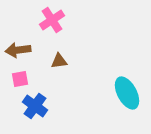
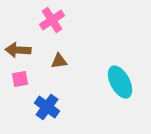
brown arrow: rotated 10 degrees clockwise
cyan ellipse: moved 7 px left, 11 px up
blue cross: moved 12 px right, 1 px down
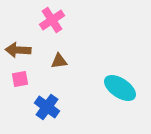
cyan ellipse: moved 6 px down; rotated 28 degrees counterclockwise
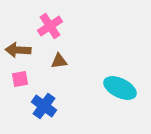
pink cross: moved 2 px left, 6 px down
cyan ellipse: rotated 8 degrees counterclockwise
blue cross: moved 3 px left, 1 px up
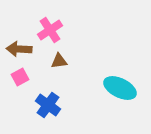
pink cross: moved 4 px down
brown arrow: moved 1 px right, 1 px up
pink square: moved 2 px up; rotated 18 degrees counterclockwise
blue cross: moved 4 px right, 1 px up
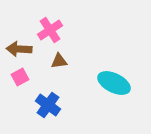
cyan ellipse: moved 6 px left, 5 px up
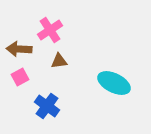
blue cross: moved 1 px left, 1 px down
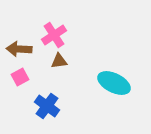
pink cross: moved 4 px right, 5 px down
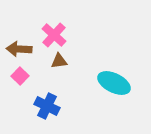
pink cross: rotated 15 degrees counterclockwise
pink square: moved 1 px up; rotated 18 degrees counterclockwise
blue cross: rotated 10 degrees counterclockwise
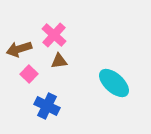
brown arrow: rotated 20 degrees counterclockwise
pink square: moved 9 px right, 2 px up
cyan ellipse: rotated 16 degrees clockwise
